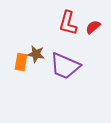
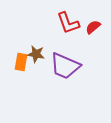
red L-shape: rotated 35 degrees counterclockwise
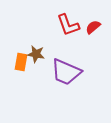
red L-shape: moved 2 px down
purple trapezoid: moved 1 px right, 6 px down
